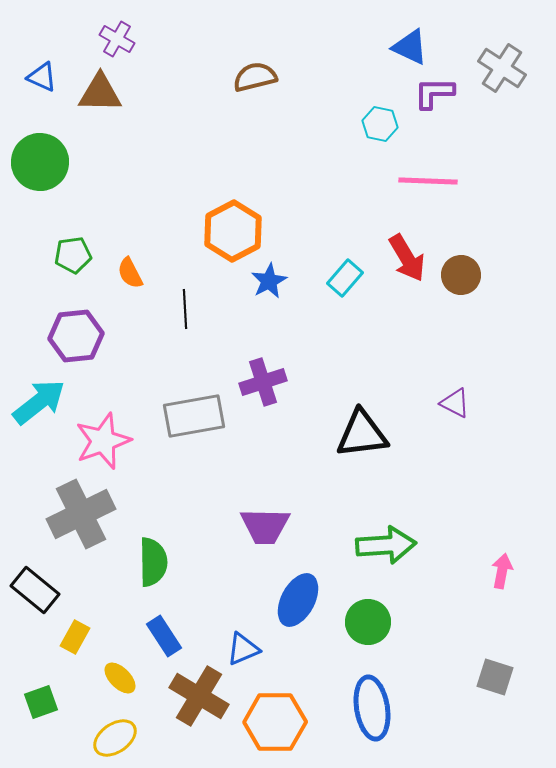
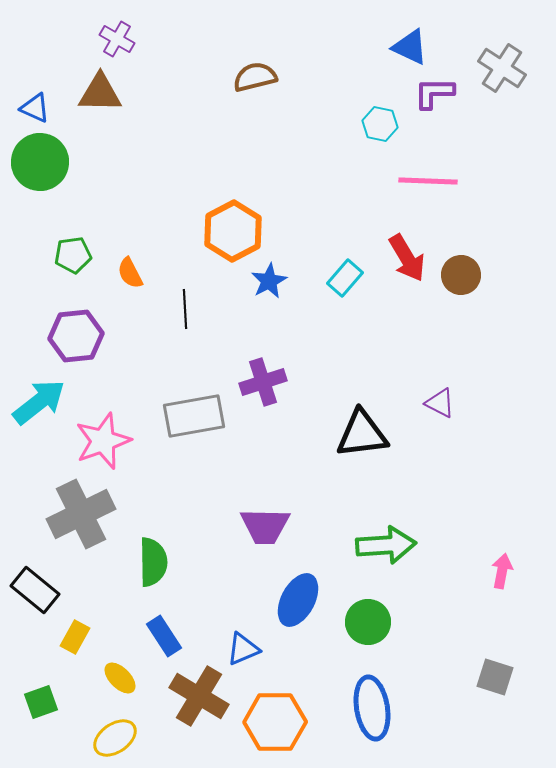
blue triangle at (42, 77): moved 7 px left, 31 px down
purple triangle at (455, 403): moved 15 px left
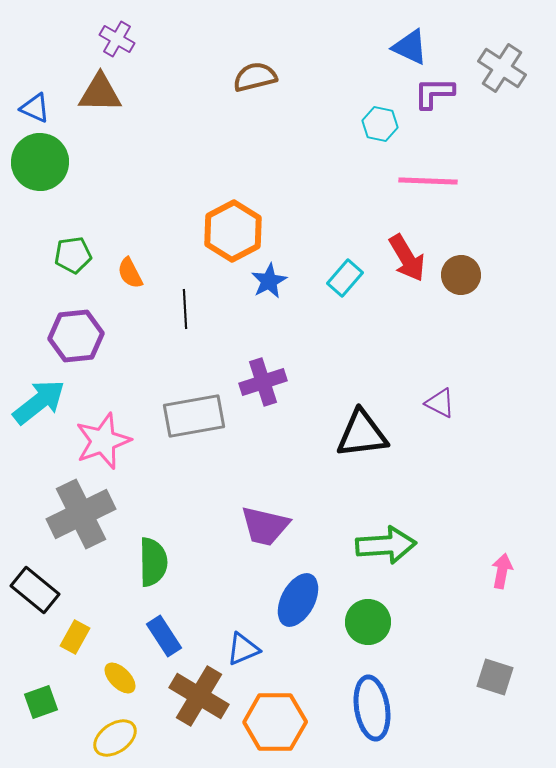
purple trapezoid at (265, 526): rotated 12 degrees clockwise
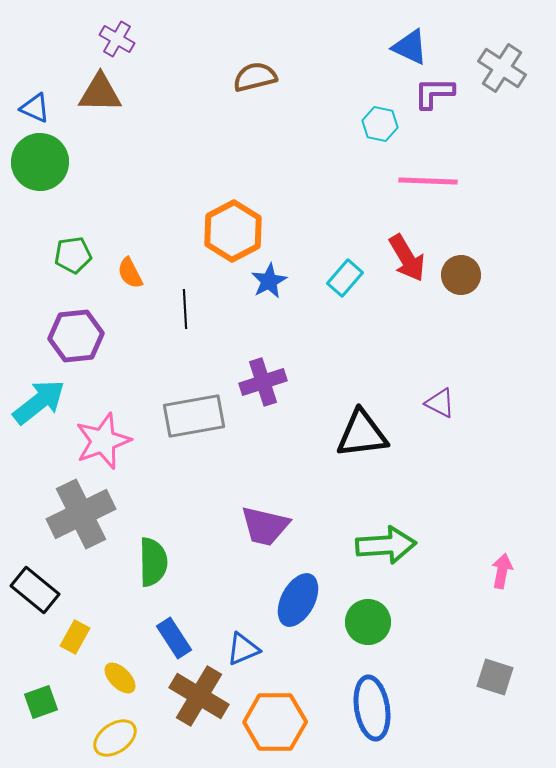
blue rectangle at (164, 636): moved 10 px right, 2 px down
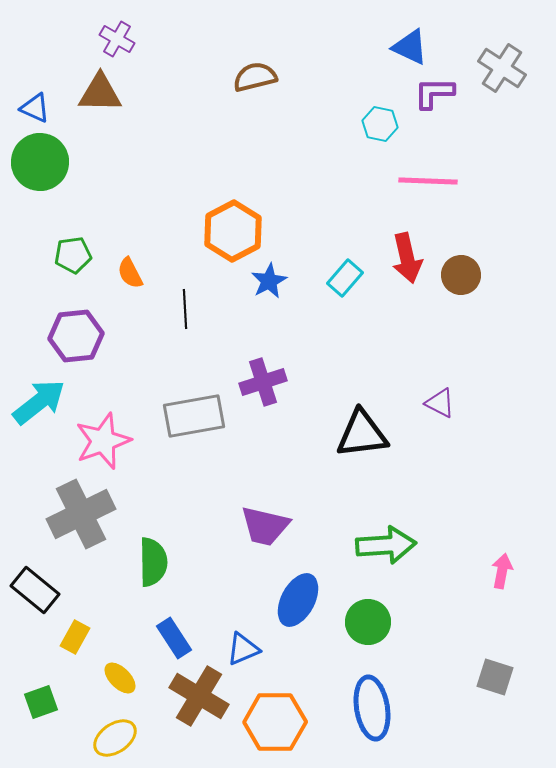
red arrow at (407, 258): rotated 18 degrees clockwise
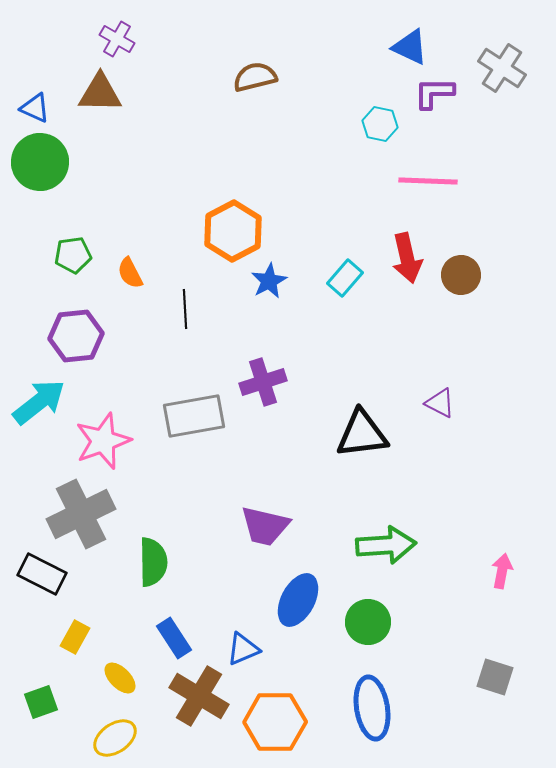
black rectangle at (35, 590): moved 7 px right, 16 px up; rotated 12 degrees counterclockwise
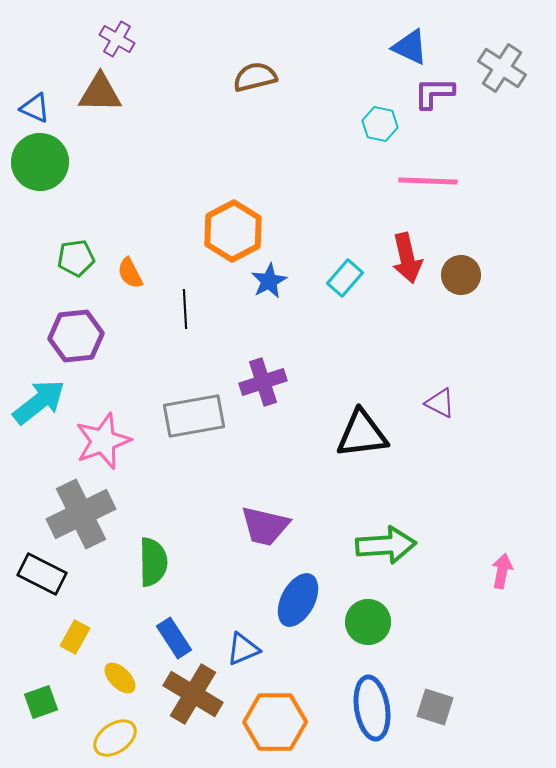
green pentagon at (73, 255): moved 3 px right, 3 px down
gray square at (495, 677): moved 60 px left, 30 px down
brown cross at (199, 696): moved 6 px left, 2 px up
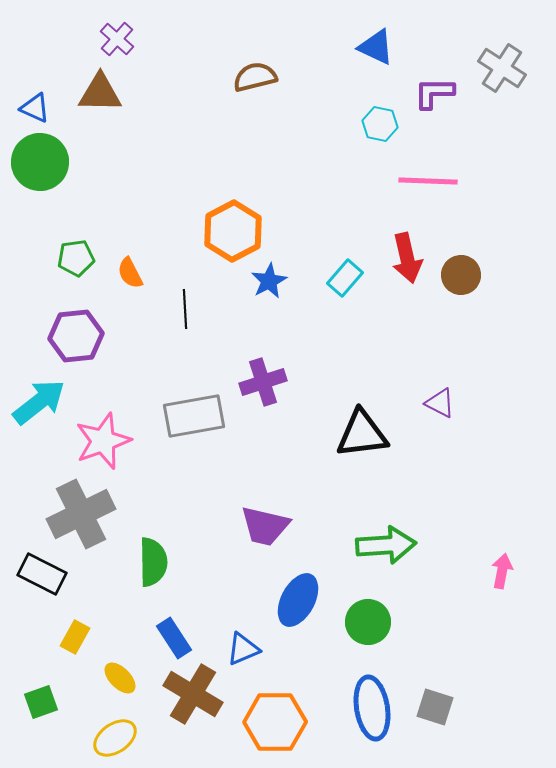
purple cross at (117, 39): rotated 12 degrees clockwise
blue triangle at (410, 47): moved 34 px left
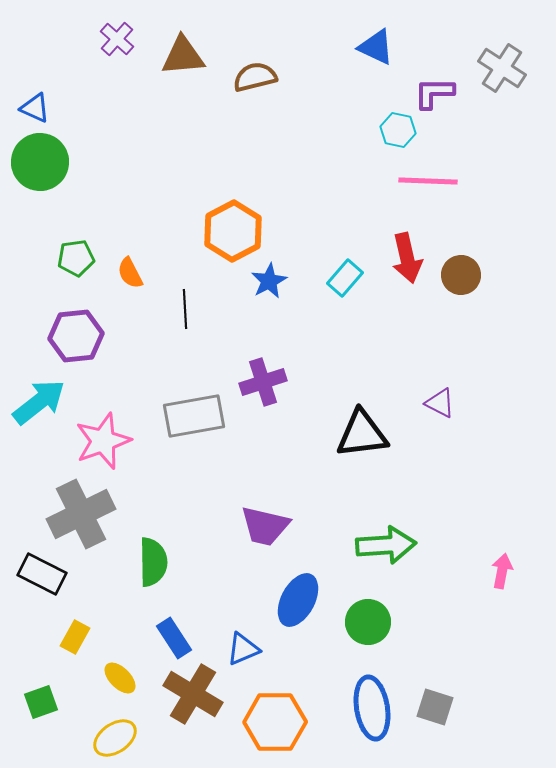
brown triangle at (100, 93): moved 83 px right, 37 px up; rotated 6 degrees counterclockwise
cyan hexagon at (380, 124): moved 18 px right, 6 px down
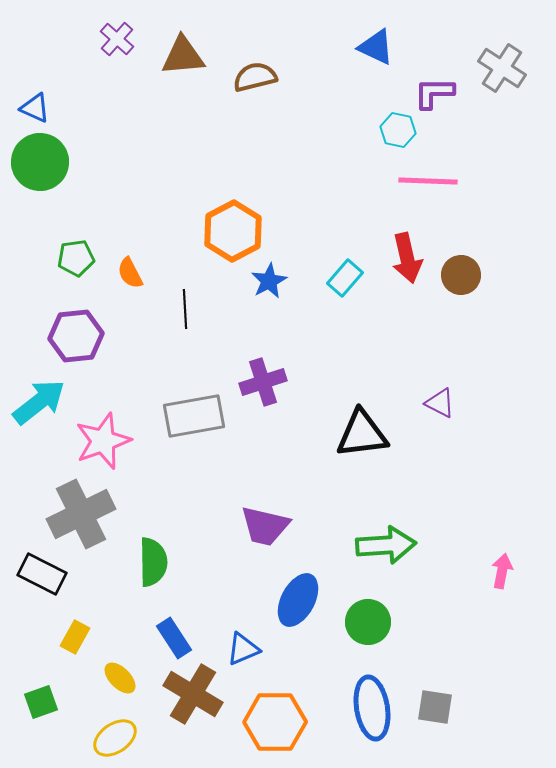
gray square at (435, 707): rotated 9 degrees counterclockwise
